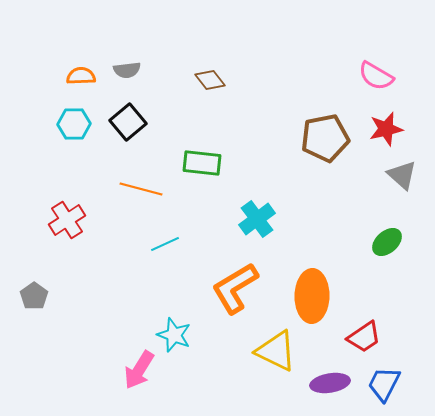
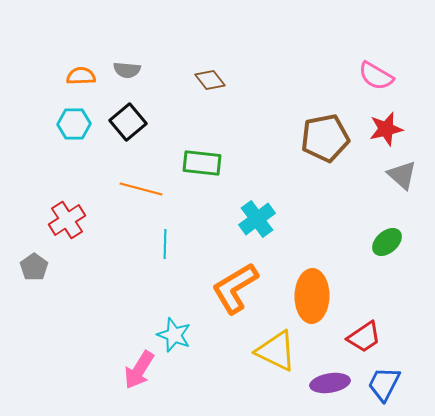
gray semicircle: rotated 12 degrees clockwise
cyan line: rotated 64 degrees counterclockwise
gray pentagon: moved 29 px up
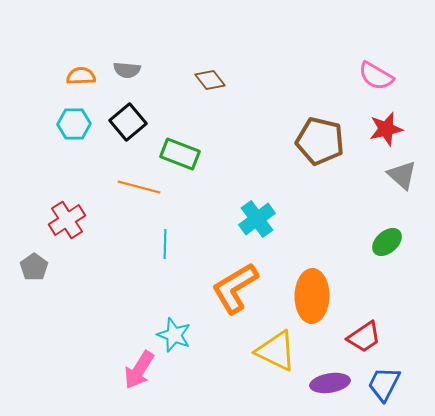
brown pentagon: moved 5 px left, 3 px down; rotated 24 degrees clockwise
green rectangle: moved 22 px left, 9 px up; rotated 15 degrees clockwise
orange line: moved 2 px left, 2 px up
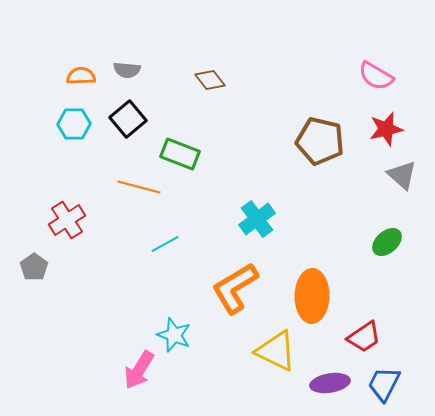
black square: moved 3 px up
cyan line: rotated 60 degrees clockwise
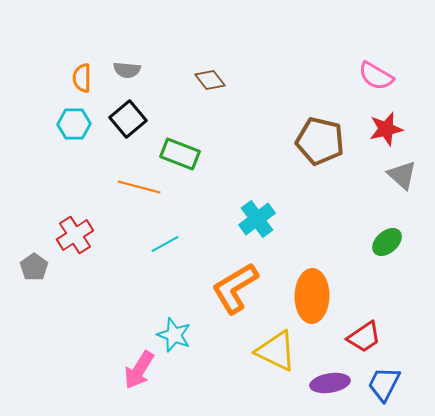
orange semicircle: moved 1 px right, 2 px down; rotated 88 degrees counterclockwise
red cross: moved 8 px right, 15 px down
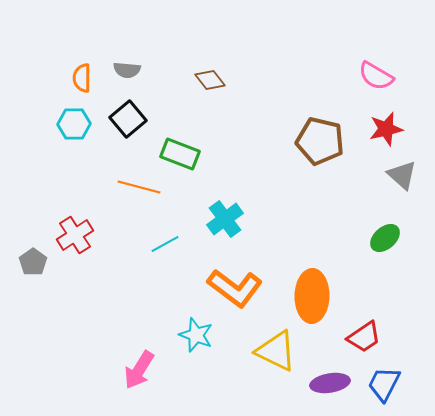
cyan cross: moved 32 px left
green ellipse: moved 2 px left, 4 px up
gray pentagon: moved 1 px left, 5 px up
orange L-shape: rotated 112 degrees counterclockwise
cyan star: moved 22 px right
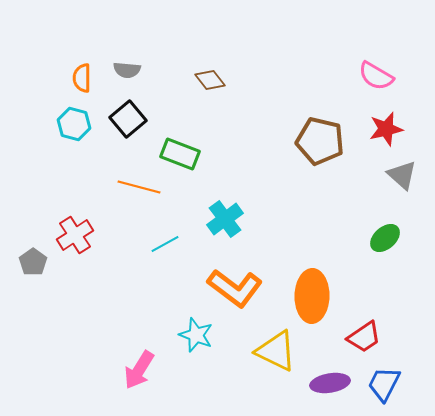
cyan hexagon: rotated 16 degrees clockwise
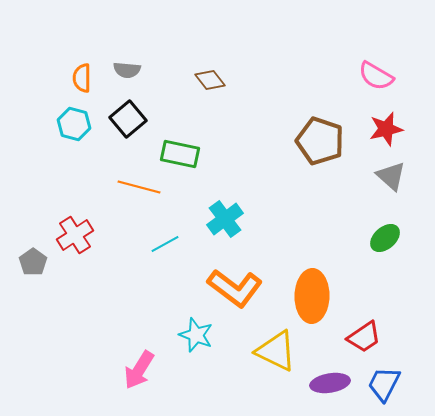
brown pentagon: rotated 6 degrees clockwise
green rectangle: rotated 9 degrees counterclockwise
gray triangle: moved 11 px left, 1 px down
